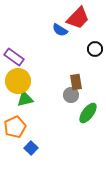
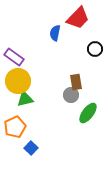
blue semicircle: moved 5 px left, 3 px down; rotated 70 degrees clockwise
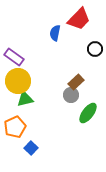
red trapezoid: moved 1 px right, 1 px down
brown rectangle: rotated 56 degrees clockwise
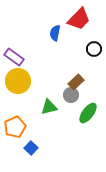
black circle: moved 1 px left
green triangle: moved 24 px right, 8 px down
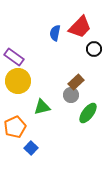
red trapezoid: moved 1 px right, 8 px down
green triangle: moved 7 px left
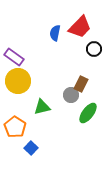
brown rectangle: moved 5 px right, 2 px down; rotated 21 degrees counterclockwise
orange pentagon: rotated 15 degrees counterclockwise
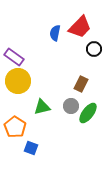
gray circle: moved 11 px down
blue square: rotated 24 degrees counterclockwise
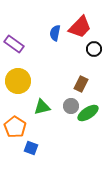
purple rectangle: moved 13 px up
green ellipse: rotated 20 degrees clockwise
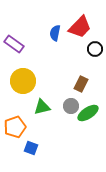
black circle: moved 1 px right
yellow circle: moved 5 px right
orange pentagon: rotated 20 degrees clockwise
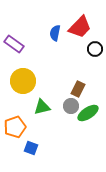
brown rectangle: moved 3 px left, 5 px down
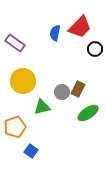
purple rectangle: moved 1 px right, 1 px up
gray circle: moved 9 px left, 14 px up
blue square: moved 3 px down; rotated 16 degrees clockwise
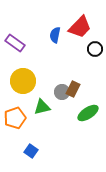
blue semicircle: moved 2 px down
brown rectangle: moved 5 px left
orange pentagon: moved 9 px up
